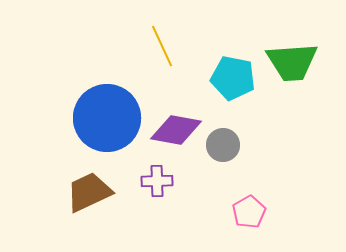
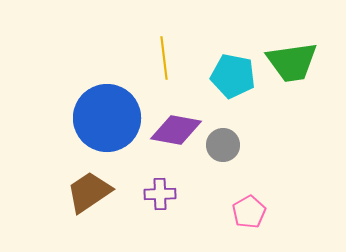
yellow line: moved 2 px right, 12 px down; rotated 18 degrees clockwise
green trapezoid: rotated 4 degrees counterclockwise
cyan pentagon: moved 2 px up
purple cross: moved 3 px right, 13 px down
brown trapezoid: rotated 9 degrees counterclockwise
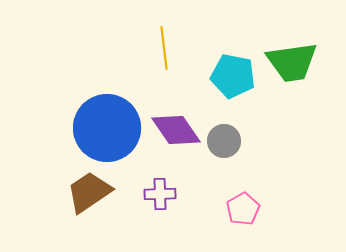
yellow line: moved 10 px up
blue circle: moved 10 px down
purple diamond: rotated 45 degrees clockwise
gray circle: moved 1 px right, 4 px up
pink pentagon: moved 6 px left, 3 px up
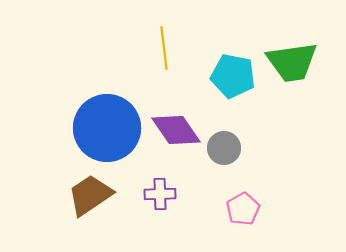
gray circle: moved 7 px down
brown trapezoid: moved 1 px right, 3 px down
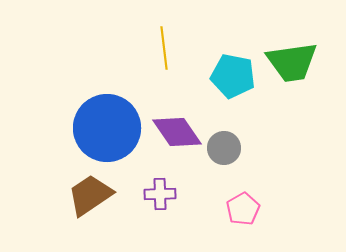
purple diamond: moved 1 px right, 2 px down
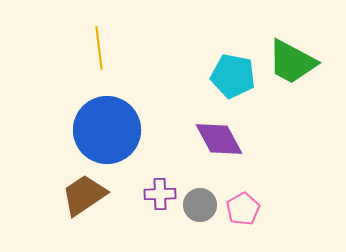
yellow line: moved 65 px left
green trapezoid: rotated 36 degrees clockwise
blue circle: moved 2 px down
purple diamond: moved 42 px right, 7 px down; rotated 6 degrees clockwise
gray circle: moved 24 px left, 57 px down
brown trapezoid: moved 6 px left
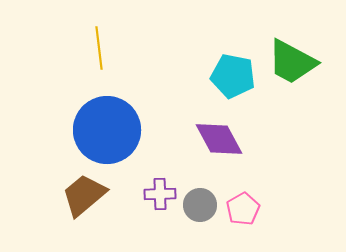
brown trapezoid: rotated 6 degrees counterclockwise
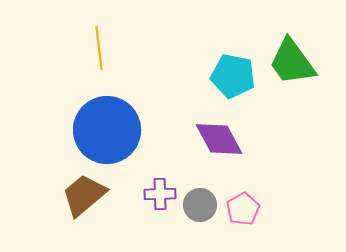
green trapezoid: rotated 26 degrees clockwise
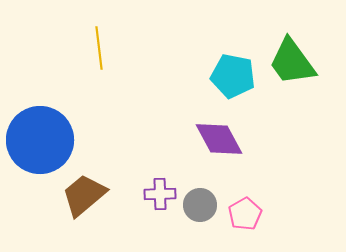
blue circle: moved 67 px left, 10 px down
pink pentagon: moved 2 px right, 5 px down
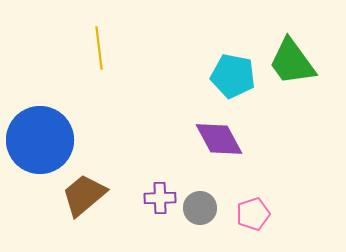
purple cross: moved 4 px down
gray circle: moved 3 px down
pink pentagon: moved 8 px right; rotated 12 degrees clockwise
